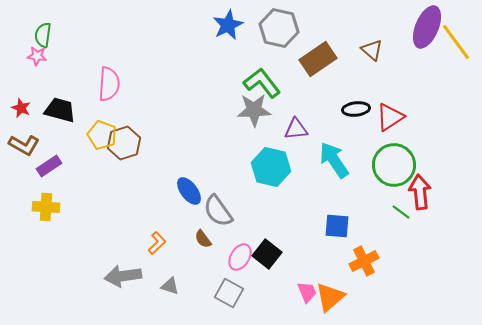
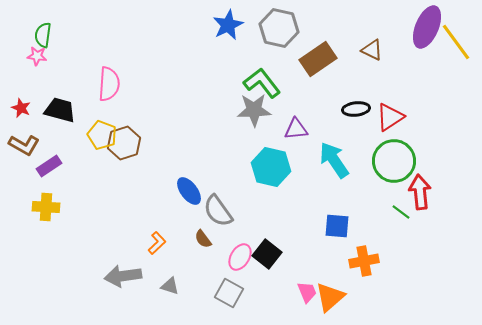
brown triangle: rotated 15 degrees counterclockwise
green circle: moved 4 px up
orange cross: rotated 16 degrees clockwise
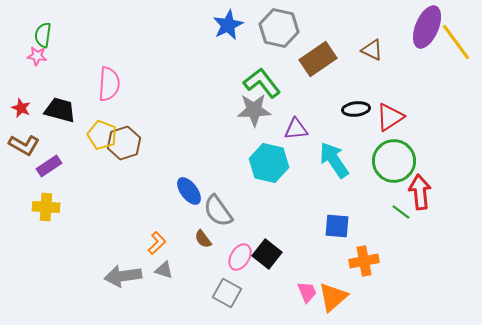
cyan hexagon: moved 2 px left, 4 px up
gray triangle: moved 6 px left, 16 px up
gray square: moved 2 px left
orange triangle: moved 3 px right
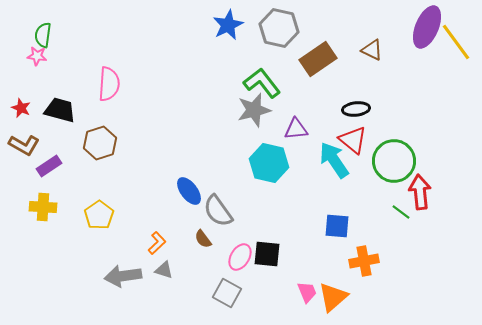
gray star: rotated 12 degrees counterclockwise
red triangle: moved 37 px left, 23 px down; rotated 48 degrees counterclockwise
yellow pentagon: moved 3 px left, 80 px down; rotated 16 degrees clockwise
brown hexagon: moved 24 px left
yellow cross: moved 3 px left
black square: rotated 32 degrees counterclockwise
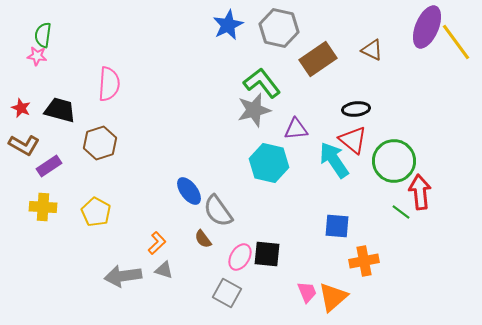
yellow pentagon: moved 3 px left, 3 px up; rotated 8 degrees counterclockwise
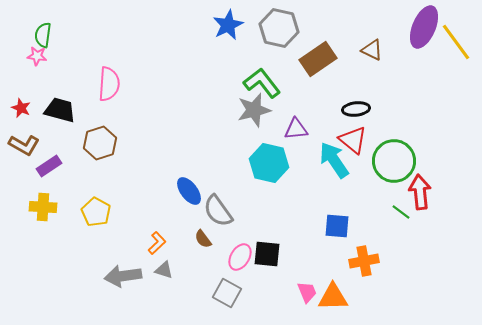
purple ellipse: moved 3 px left
orange triangle: rotated 40 degrees clockwise
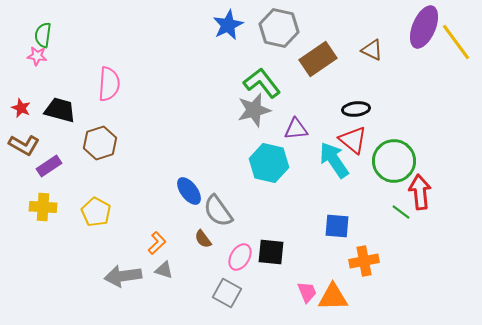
black square: moved 4 px right, 2 px up
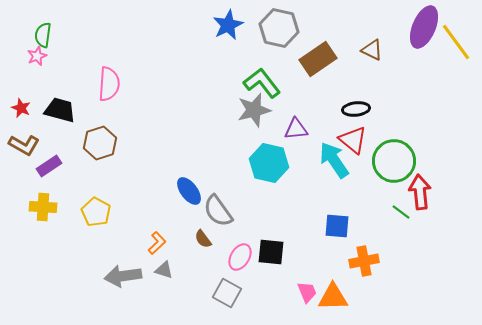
pink star: rotated 30 degrees counterclockwise
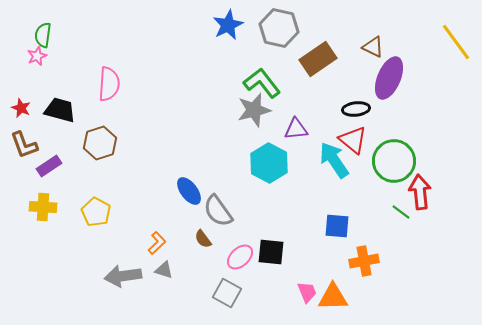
purple ellipse: moved 35 px left, 51 px down
brown triangle: moved 1 px right, 3 px up
brown L-shape: rotated 40 degrees clockwise
cyan hexagon: rotated 15 degrees clockwise
pink ellipse: rotated 16 degrees clockwise
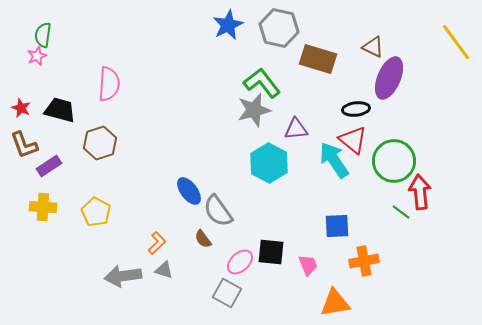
brown rectangle: rotated 51 degrees clockwise
blue square: rotated 8 degrees counterclockwise
pink ellipse: moved 5 px down
pink trapezoid: moved 1 px right, 27 px up
orange triangle: moved 2 px right, 6 px down; rotated 8 degrees counterclockwise
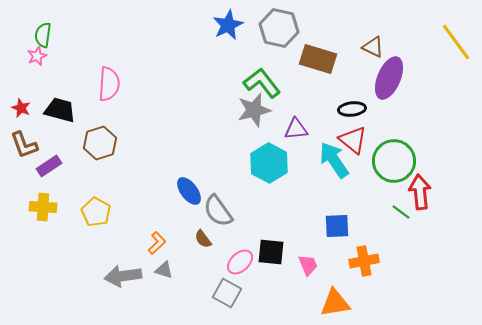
black ellipse: moved 4 px left
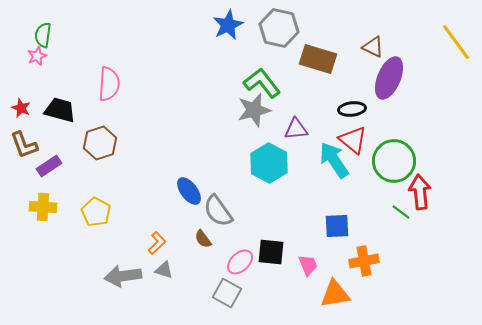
orange triangle: moved 9 px up
